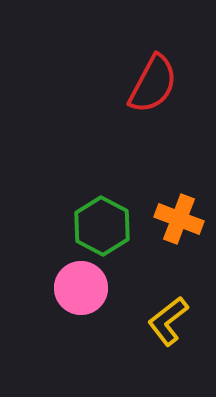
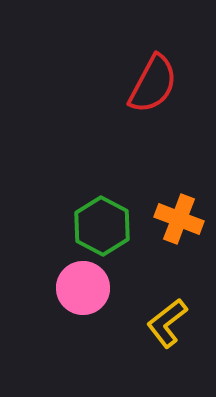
pink circle: moved 2 px right
yellow L-shape: moved 1 px left, 2 px down
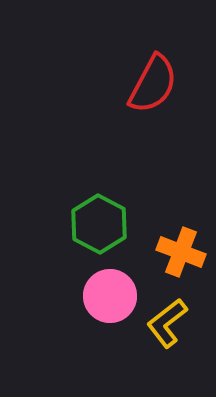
orange cross: moved 2 px right, 33 px down
green hexagon: moved 3 px left, 2 px up
pink circle: moved 27 px right, 8 px down
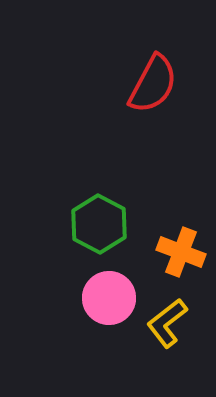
pink circle: moved 1 px left, 2 px down
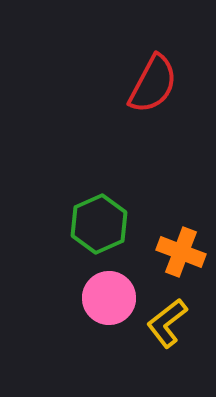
green hexagon: rotated 8 degrees clockwise
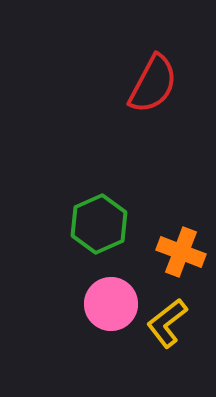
pink circle: moved 2 px right, 6 px down
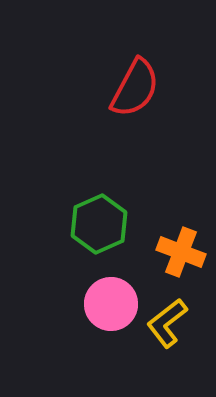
red semicircle: moved 18 px left, 4 px down
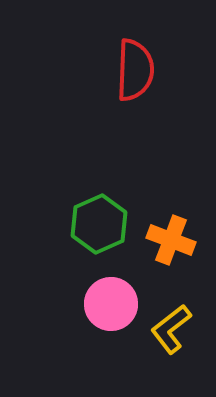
red semicircle: moved 18 px up; rotated 26 degrees counterclockwise
orange cross: moved 10 px left, 12 px up
yellow L-shape: moved 4 px right, 6 px down
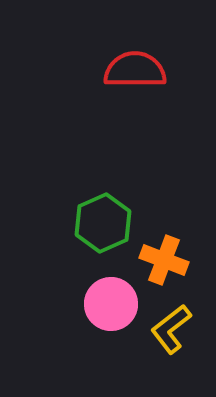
red semicircle: rotated 92 degrees counterclockwise
green hexagon: moved 4 px right, 1 px up
orange cross: moved 7 px left, 20 px down
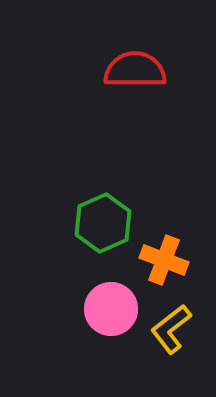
pink circle: moved 5 px down
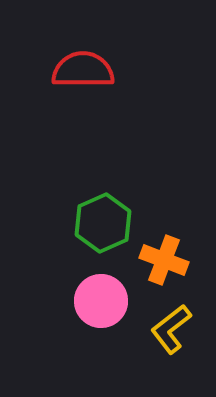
red semicircle: moved 52 px left
pink circle: moved 10 px left, 8 px up
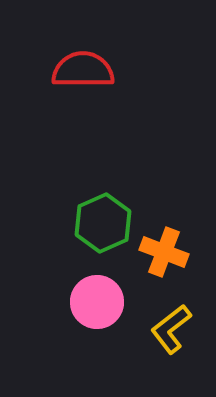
orange cross: moved 8 px up
pink circle: moved 4 px left, 1 px down
